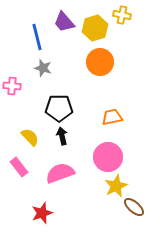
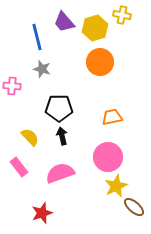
gray star: moved 1 px left, 1 px down
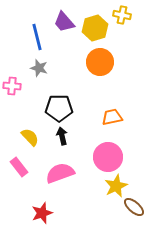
gray star: moved 3 px left, 1 px up
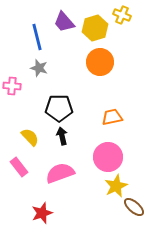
yellow cross: rotated 12 degrees clockwise
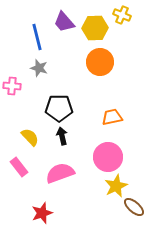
yellow hexagon: rotated 15 degrees clockwise
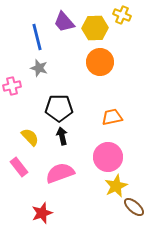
pink cross: rotated 18 degrees counterclockwise
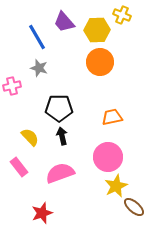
yellow hexagon: moved 2 px right, 2 px down
blue line: rotated 16 degrees counterclockwise
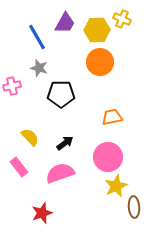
yellow cross: moved 4 px down
purple trapezoid: moved 1 px right, 1 px down; rotated 110 degrees counterclockwise
black pentagon: moved 2 px right, 14 px up
black arrow: moved 3 px right, 7 px down; rotated 66 degrees clockwise
brown ellipse: rotated 45 degrees clockwise
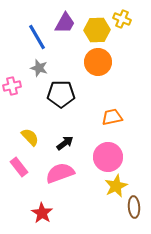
orange circle: moved 2 px left
red star: rotated 20 degrees counterclockwise
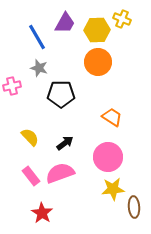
orange trapezoid: rotated 45 degrees clockwise
pink rectangle: moved 12 px right, 9 px down
yellow star: moved 3 px left, 3 px down; rotated 20 degrees clockwise
